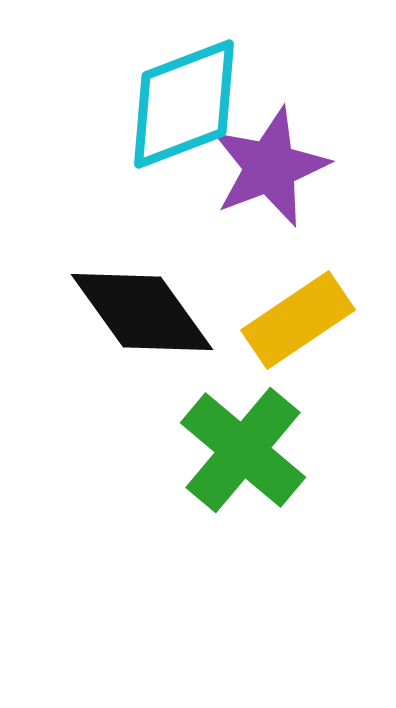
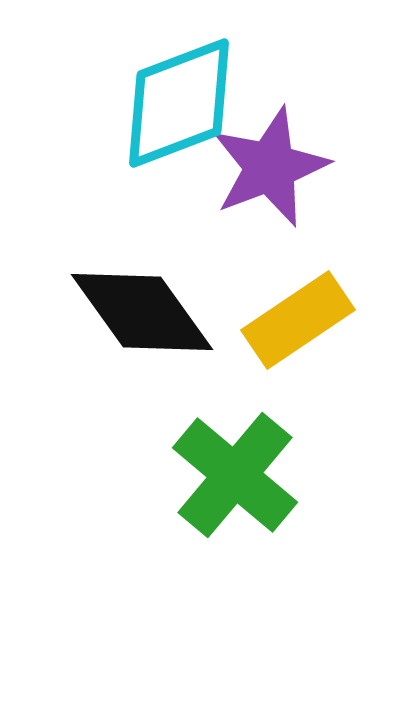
cyan diamond: moved 5 px left, 1 px up
green cross: moved 8 px left, 25 px down
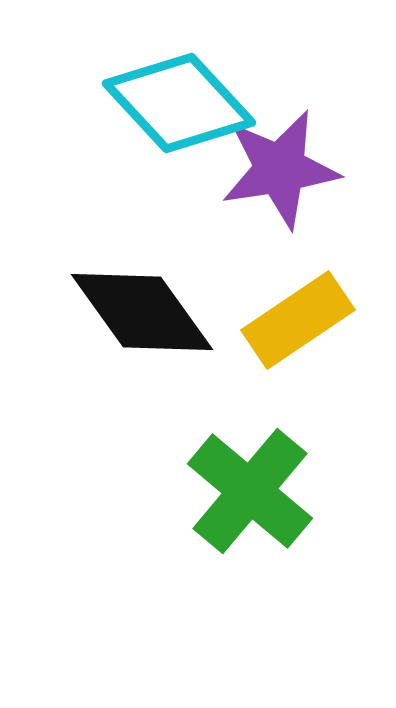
cyan diamond: rotated 68 degrees clockwise
purple star: moved 10 px right, 2 px down; rotated 12 degrees clockwise
green cross: moved 15 px right, 16 px down
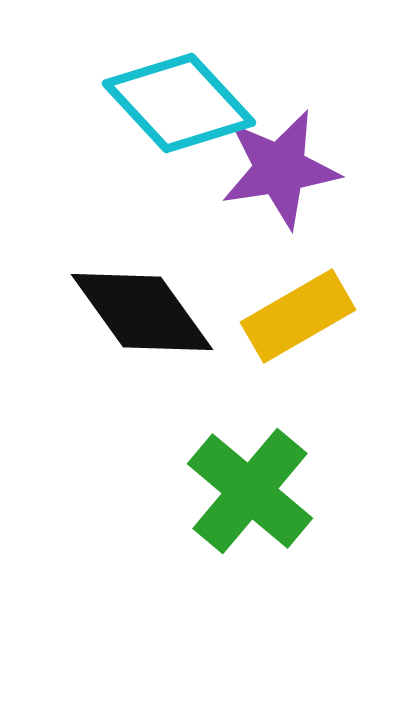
yellow rectangle: moved 4 px up; rotated 4 degrees clockwise
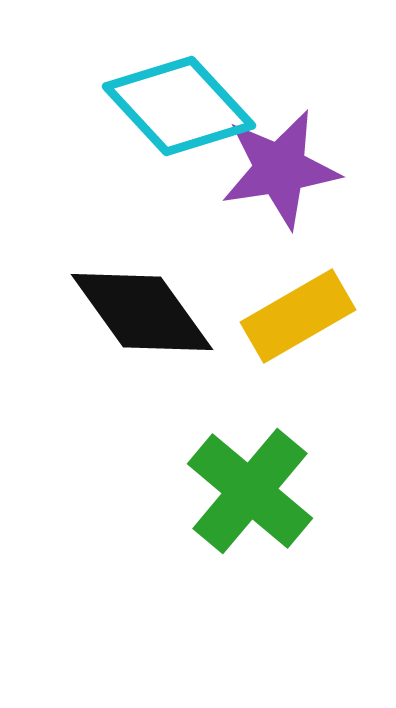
cyan diamond: moved 3 px down
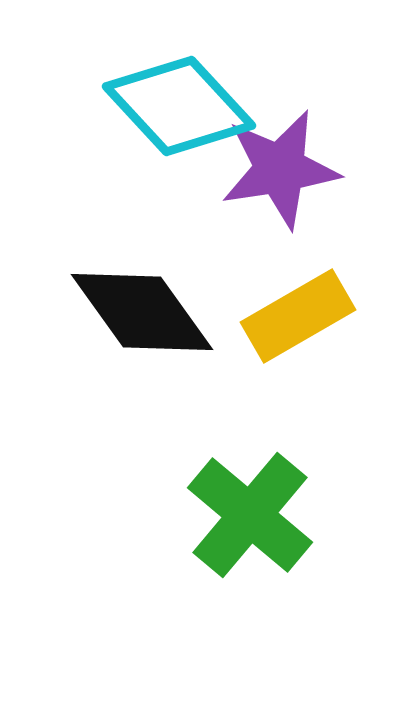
green cross: moved 24 px down
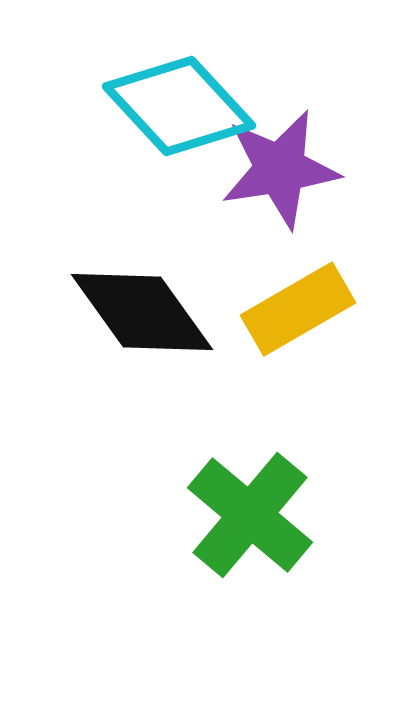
yellow rectangle: moved 7 px up
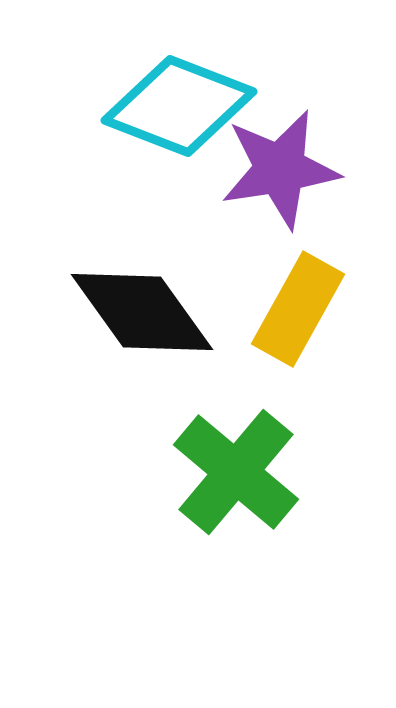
cyan diamond: rotated 26 degrees counterclockwise
yellow rectangle: rotated 31 degrees counterclockwise
green cross: moved 14 px left, 43 px up
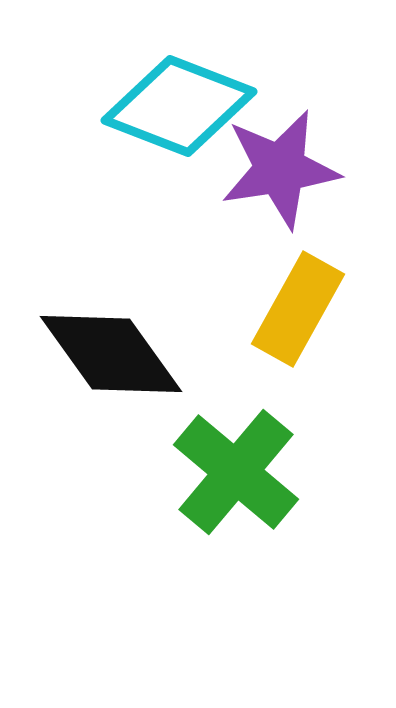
black diamond: moved 31 px left, 42 px down
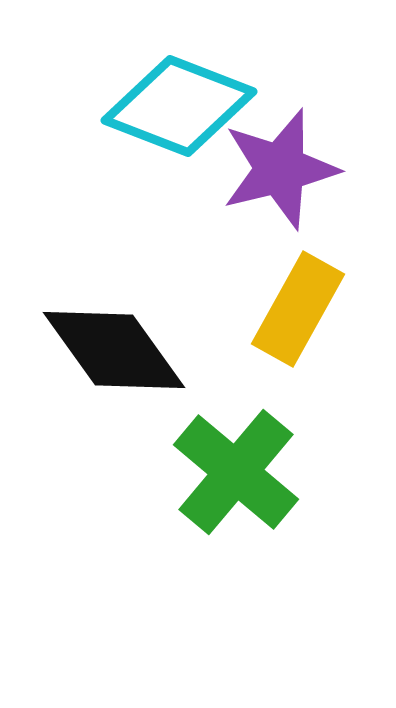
purple star: rotated 5 degrees counterclockwise
black diamond: moved 3 px right, 4 px up
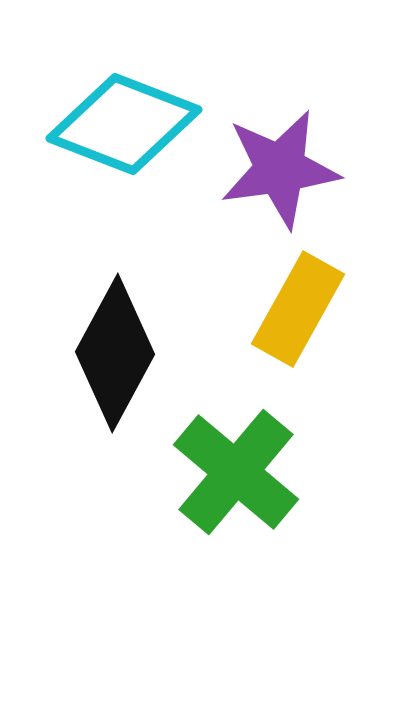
cyan diamond: moved 55 px left, 18 px down
purple star: rotated 6 degrees clockwise
black diamond: moved 1 px right, 3 px down; rotated 64 degrees clockwise
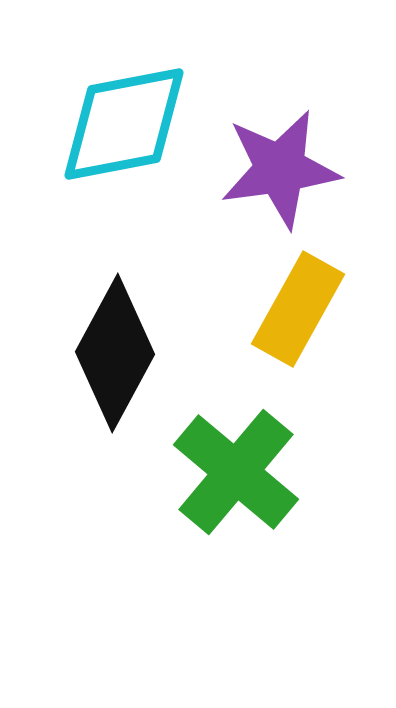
cyan diamond: rotated 32 degrees counterclockwise
